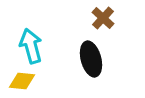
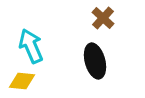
cyan arrow: rotated 8 degrees counterclockwise
black ellipse: moved 4 px right, 2 px down
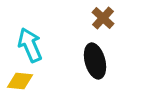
cyan arrow: moved 1 px left, 1 px up
yellow diamond: moved 2 px left
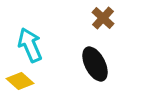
black ellipse: moved 3 px down; rotated 12 degrees counterclockwise
yellow diamond: rotated 36 degrees clockwise
